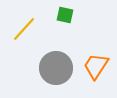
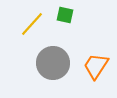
yellow line: moved 8 px right, 5 px up
gray circle: moved 3 px left, 5 px up
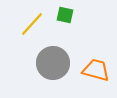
orange trapezoid: moved 4 px down; rotated 72 degrees clockwise
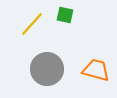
gray circle: moved 6 px left, 6 px down
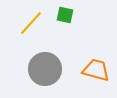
yellow line: moved 1 px left, 1 px up
gray circle: moved 2 px left
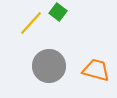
green square: moved 7 px left, 3 px up; rotated 24 degrees clockwise
gray circle: moved 4 px right, 3 px up
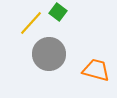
gray circle: moved 12 px up
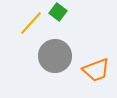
gray circle: moved 6 px right, 2 px down
orange trapezoid: rotated 144 degrees clockwise
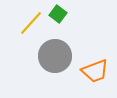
green square: moved 2 px down
orange trapezoid: moved 1 px left, 1 px down
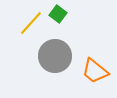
orange trapezoid: rotated 60 degrees clockwise
